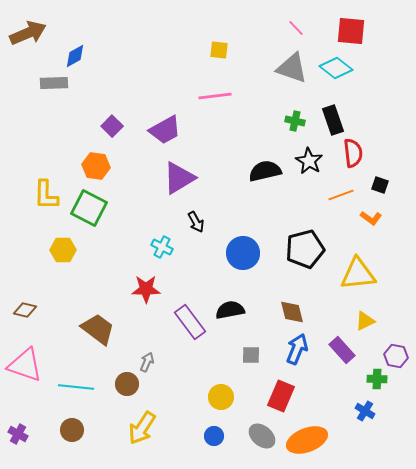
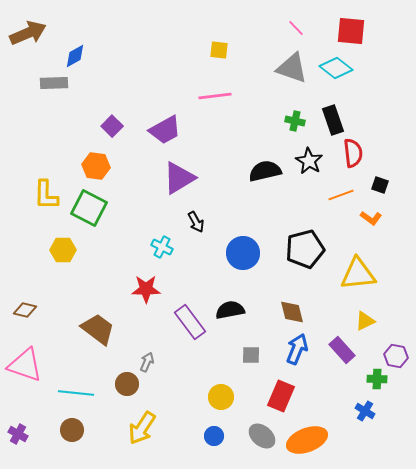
cyan line at (76, 387): moved 6 px down
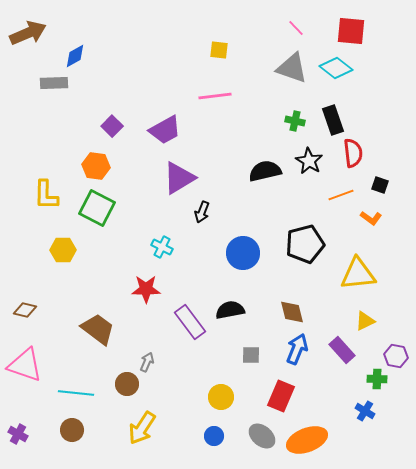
green square at (89, 208): moved 8 px right
black arrow at (196, 222): moved 6 px right, 10 px up; rotated 50 degrees clockwise
black pentagon at (305, 249): moved 5 px up
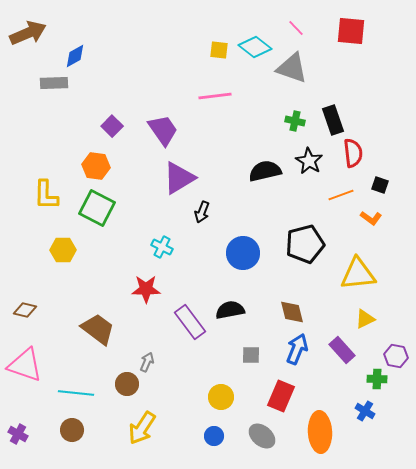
cyan diamond at (336, 68): moved 81 px left, 21 px up
purple trapezoid at (165, 130): moved 2 px left; rotated 96 degrees counterclockwise
yellow triangle at (365, 321): moved 2 px up
orange ellipse at (307, 440): moved 13 px right, 8 px up; rotated 72 degrees counterclockwise
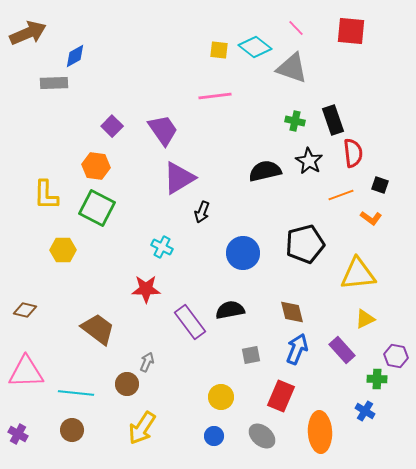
gray square at (251, 355): rotated 12 degrees counterclockwise
pink triangle at (25, 365): moved 1 px right, 7 px down; rotated 21 degrees counterclockwise
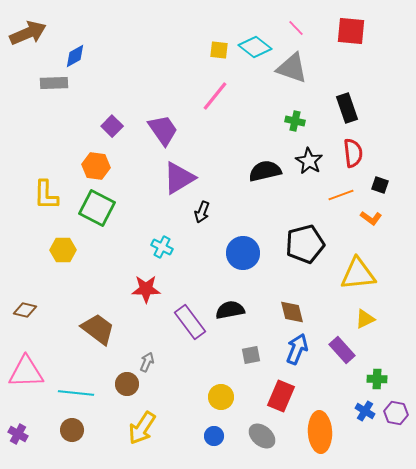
pink line at (215, 96): rotated 44 degrees counterclockwise
black rectangle at (333, 120): moved 14 px right, 12 px up
purple hexagon at (396, 356): moved 57 px down
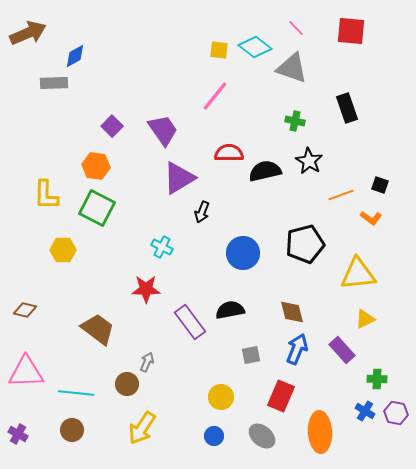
red semicircle at (353, 153): moved 124 px left; rotated 84 degrees counterclockwise
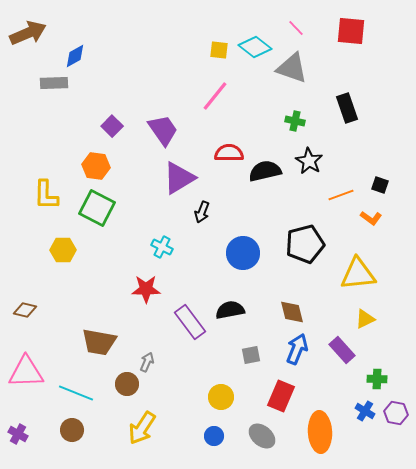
brown trapezoid at (98, 329): moved 1 px right, 13 px down; rotated 153 degrees clockwise
cyan line at (76, 393): rotated 16 degrees clockwise
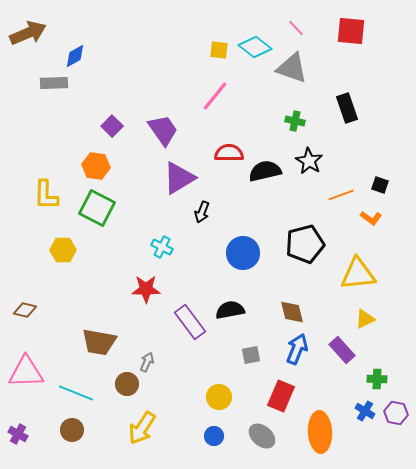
yellow circle at (221, 397): moved 2 px left
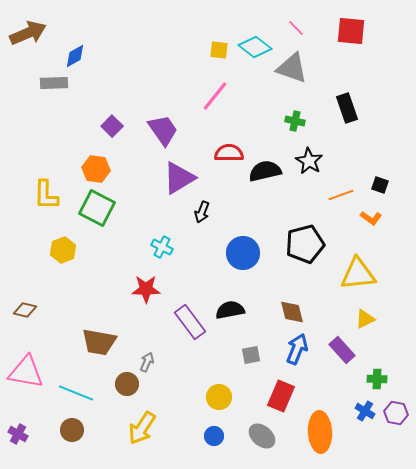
orange hexagon at (96, 166): moved 3 px down
yellow hexagon at (63, 250): rotated 20 degrees counterclockwise
pink triangle at (26, 372): rotated 12 degrees clockwise
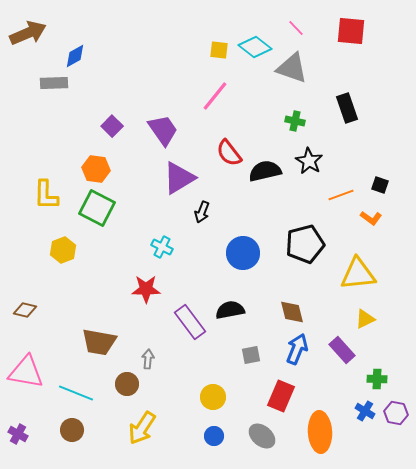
red semicircle at (229, 153): rotated 128 degrees counterclockwise
gray arrow at (147, 362): moved 1 px right, 3 px up; rotated 18 degrees counterclockwise
yellow circle at (219, 397): moved 6 px left
